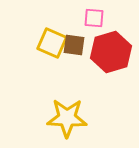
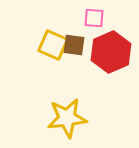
yellow square: moved 1 px right, 2 px down
red hexagon: rotated 6 degrees counterclockwise
yellow star: rotated 9 degrees counterclockwise
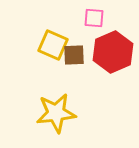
brown square: moved 10 px down; rotated 10 degrees counterclockwise
red hexagon: moved 2 px right
yellow star: moved 11 px left, 5 px up
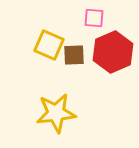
yellow square: moved 4 px left
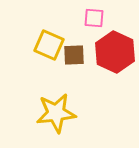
red hexagon: moved 2 px right; rotated 12 degrees counterclockwise
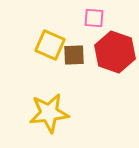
yellow square: moved 1 px right
red hexagon: rotated 6 degrees counterclockwise
yellow star: moved 7 px left
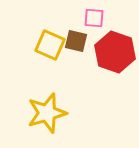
brown square: moved 2 px right, 14 px up; rotated 15 degrees clockwise
yellow star: moved 2 px left; rotated 9 degrees counterclockwise
